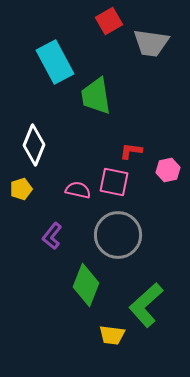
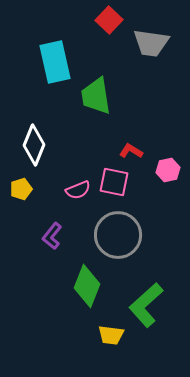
red square: moved 1 px up; rotated 16 degrees counterclockwise
cyan rectangle: rotated 15 degrees clockwise
red L-shape: rotated 25 degrees clockwise
pink semicircle: rotated 145 degrees clockwise
green diamond: moved 1 px right, 1 px down
yellow trapezoid: moved 1 px left
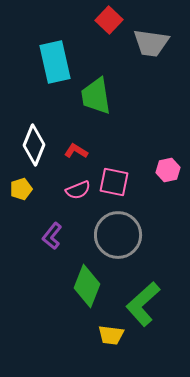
red L-shape: moved 55 px left
green L-shape: moved 3 px left, 1 px up
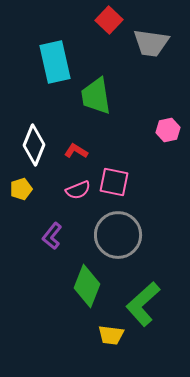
pink hexagon: moved 40 px up
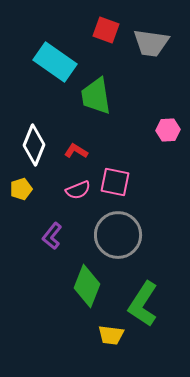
red square: moved 3 px left, 10 px down; rotated 24 degrees counterclockwise
cyan rectangle: rotated 42 degrees counterclockwise
pink hexagon: rotated 10 degrees clockwise
pink square: moved 1 px right
green L-shape: rotated 15 degrees counterclockwise
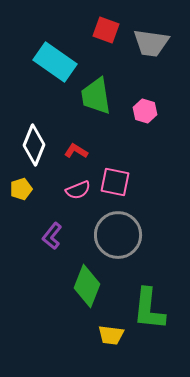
pink hexagon: moved 23 px left, 19 px up; rotated 20 degrees clockwise
green L-shape: moved 6 px right, 5 px down; rotated 27 degrees counterclockwise
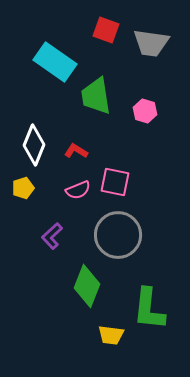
yellow pentagon: moved 2 px right, 1 px up
purple L-shape: rotated 8 degrees clockwise
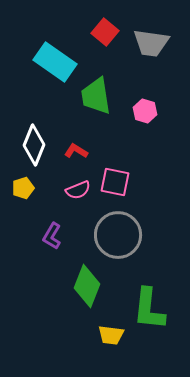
red square: moved 1 px left, 2 px down; rotated 20 degrees clockwise
purple L-shape: rotated 16 degrees counterclockwise
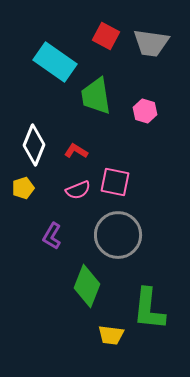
red square: moved 1 px right, 4 px down; rotated 12 degrees counterclockwise
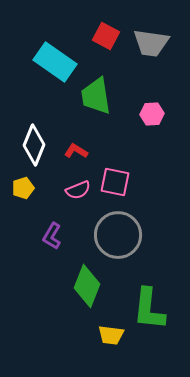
pink hexagon: moved 7 px right, 3 px down; rotated 20 degrees counterclockwise
